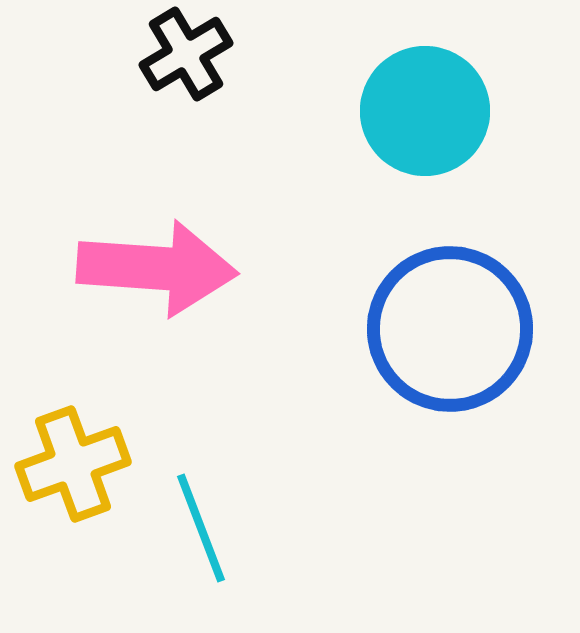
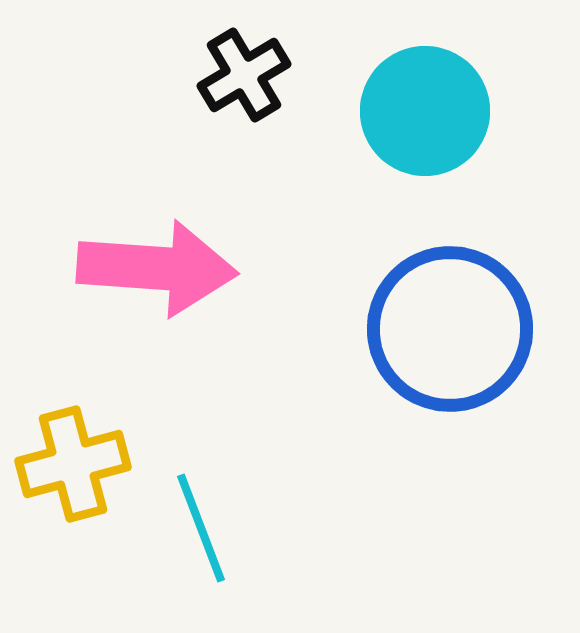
black cross: moved 58 px right, 21 px down
yellow cross: rotated 5 degrees clockwise
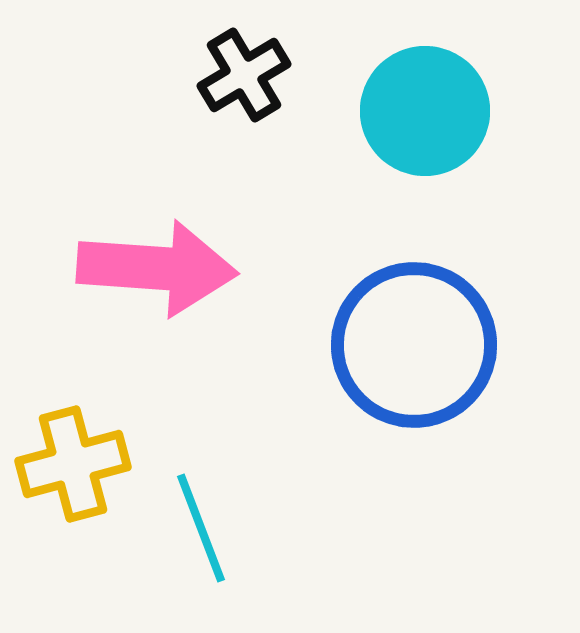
blue circle: moved 36 px left, 16 px down
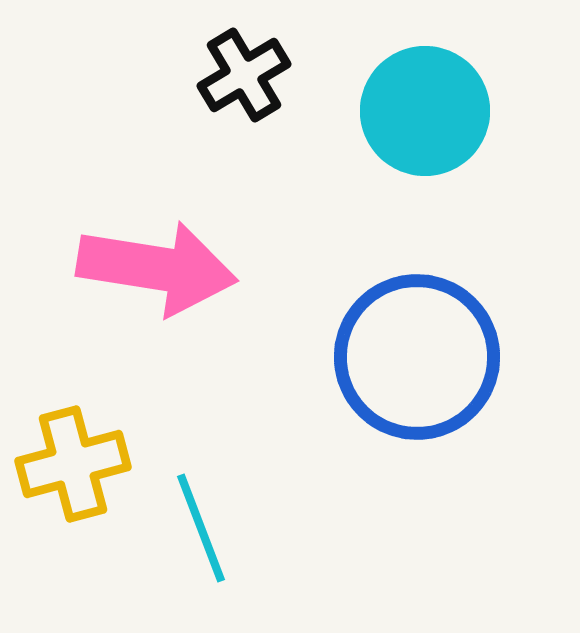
pink arrow: rotated 5 degrees clockwise
blue circle: moved 3 px right, 12 px down
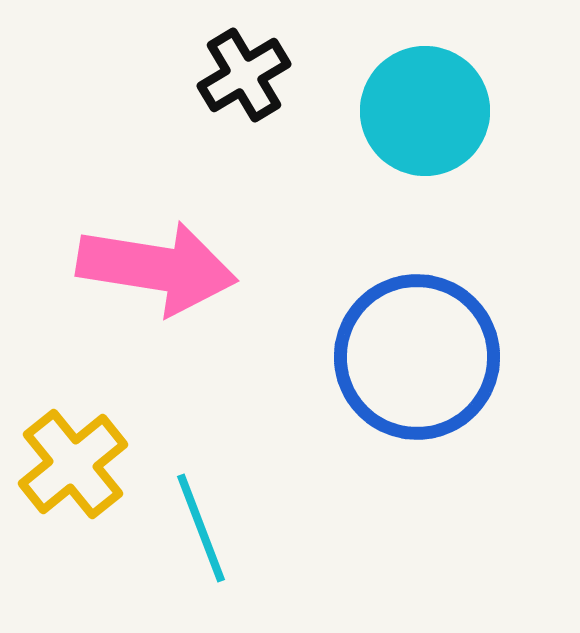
yellow cross: rotated 24 degrees counterclockwise
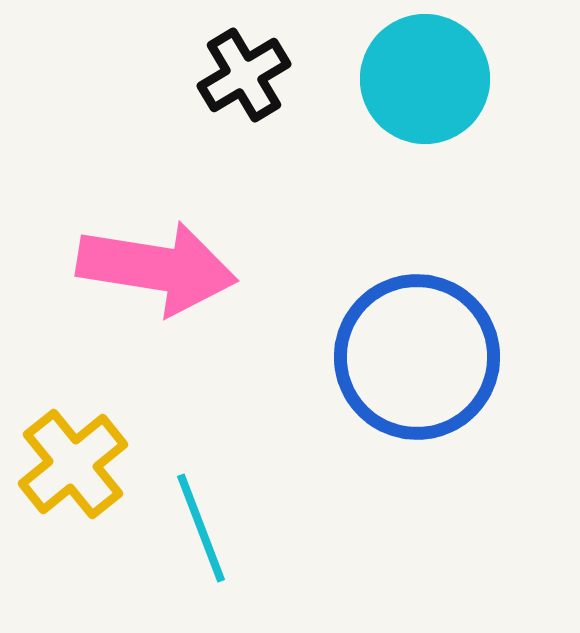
cyan circle: moved 32 px up
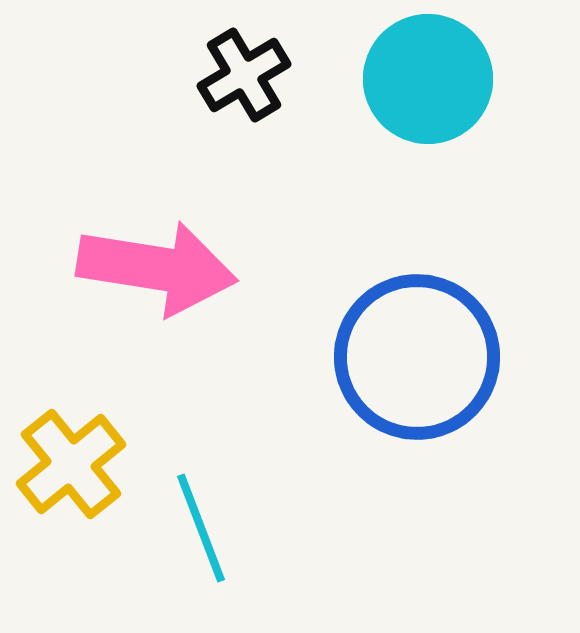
cyan circle: moved 3 px right
yellow cross: moved 2 px left
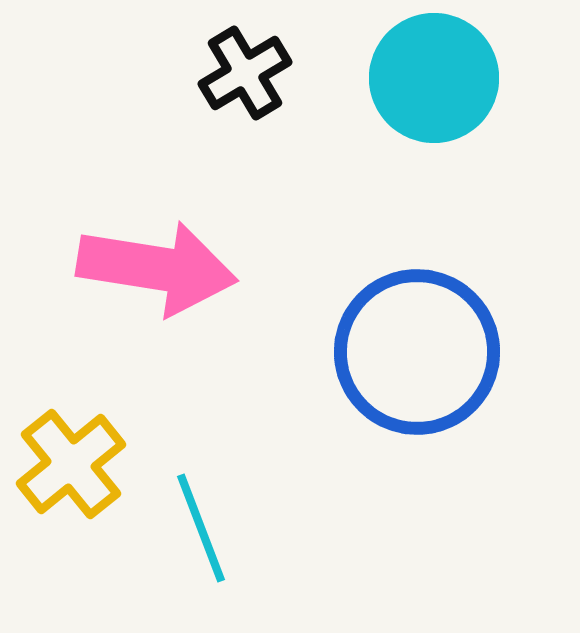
black cross: moved 1 px right, 2 px up
cyan circle: moved 6 px right, 1 px up
blue circle: moved 5 px up
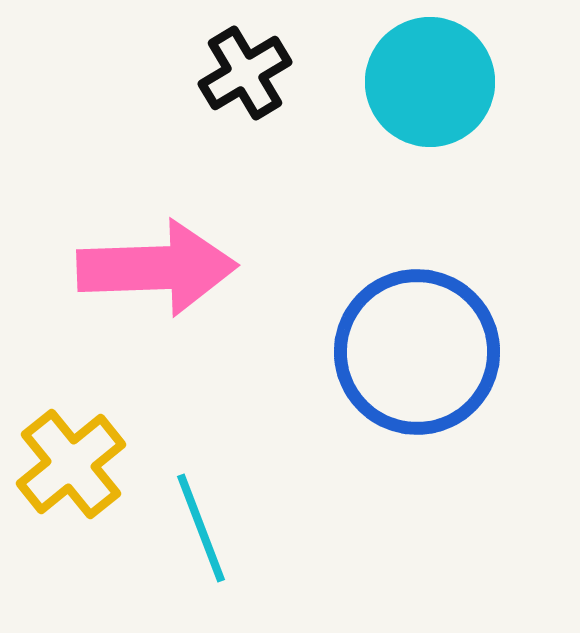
cyan circle: moved 4 px left, 4 px down
pink arrow: rotated 11 degrees counterclockwise
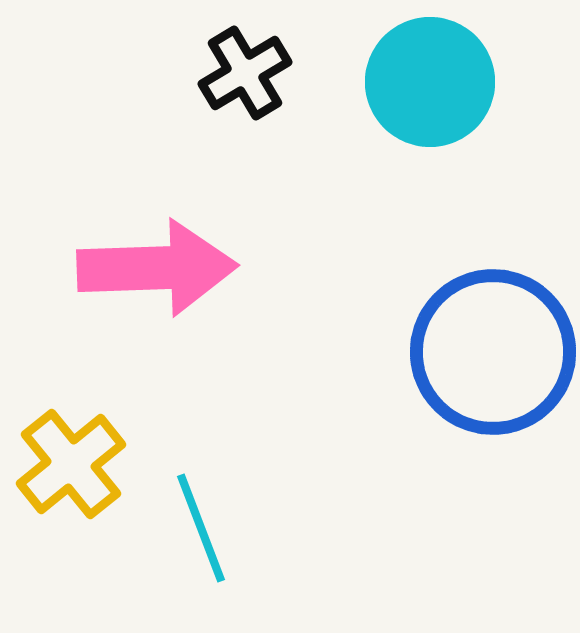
blue circle: moved 76 px right
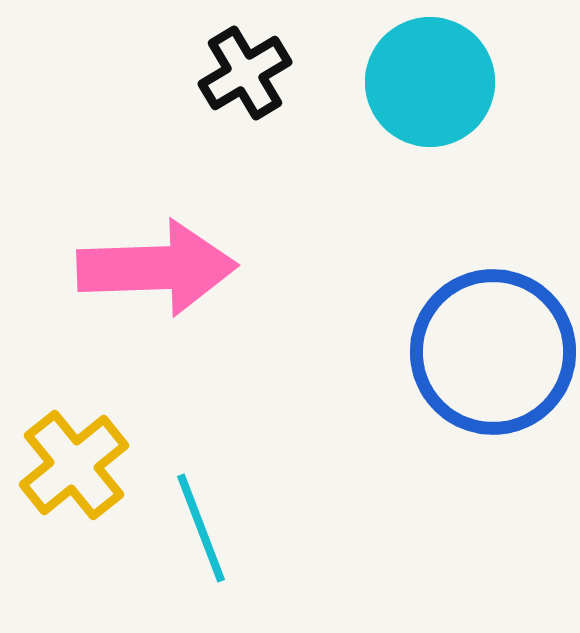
yellow cross: moved 3 px right, 1 px down
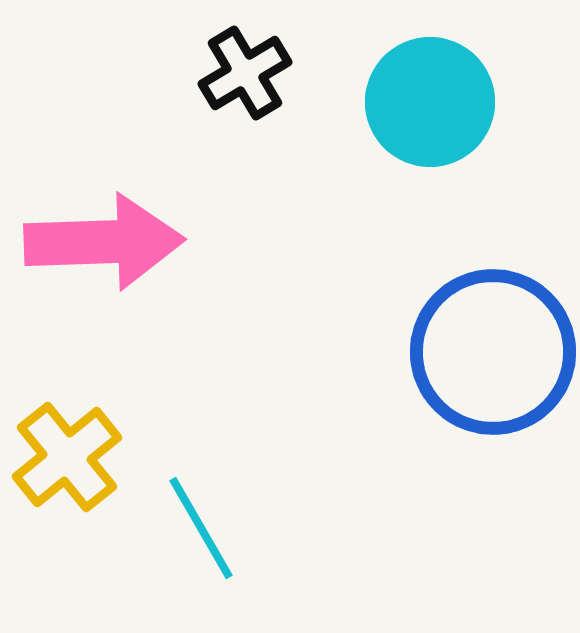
cyan circle: moved 20 px down
pink arrow: moved 53 px left, 26 px up
yellow cross: moved 7 px left, 8 px up
cyan line: rotated 9 degrees counterclockwise
